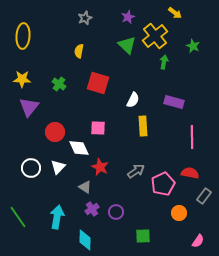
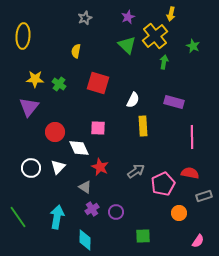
yellow arrow: moved 4 px left, 1 px down; rotated 64 degrees clockwise
yellow semicircle: moved 3 px left
yellow star: moved 13 px right
gray rectangle: rotated 35 degrees clockwise
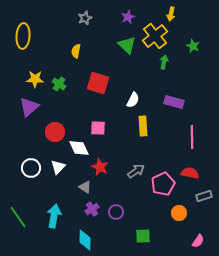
purple triangle: rotated 10 degrees clockwise
cyan arrow: moved 3 px left, 1 px up
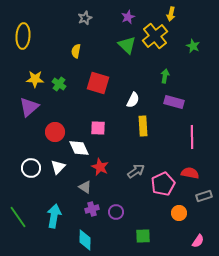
green arrow: moved 1 px right, 14 px down
purple cross: rotated 16 degrees clockwise
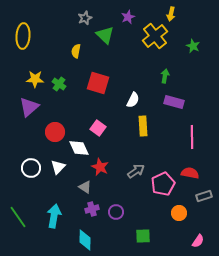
green triangle: moved 22 px left, 10 px up
pink square: rotated 35 degrees clockwise
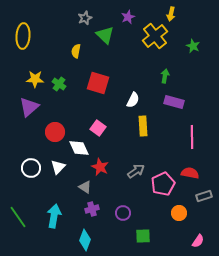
purple circle: moved 7 px right, 1 px down
cyan diamond: rotated 20 degrees clockwise
